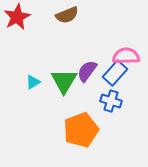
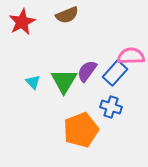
red star: moved 5 px right, 5 px down
pink semicircle: moved 5 px right
cyan triangle: rotated 42 degrees counterclockwise
blue cross: moved 6 px down
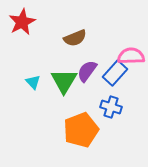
brown semicircle: moved 8 px right, 23 px down
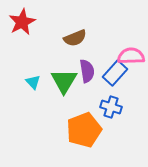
purple semicircle: rotated 135 degrees clockwise
orange pentagon: moved 3 px right
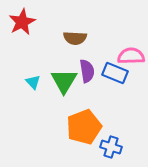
brown semicircle: rotated 25 degrees clockwise
blue rectangle: rotated 70 degrees clockwise
blue cross: moved 40 px down
orange pentagon: moved 3 px up
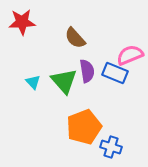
red star: rotated 24 degrees clockwise
brown semicircle: rotated 45 degrees clockwise
pink semicircle: moved 1 px left, 1 px up; rotated 20 degrees counterclockwise
green triangle: rotated 12 degrees counterclockwise
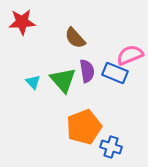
green triangle: moved 1 px left, 1 px up
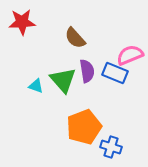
cyan triangle: moved 3 px right, 4 px down; rotated 28 degrees counterclockwise
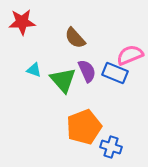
purple semicircle: rotated 15 degrees counterclockwise
cyan triangle: moved 2 px left, 16 px up
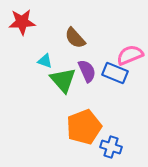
cyan triangle: moved 11 px right, 9 px up
